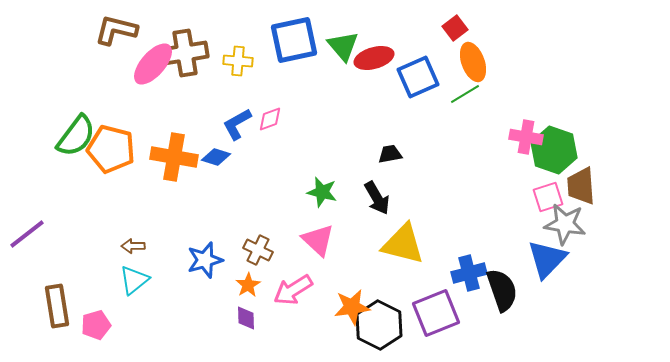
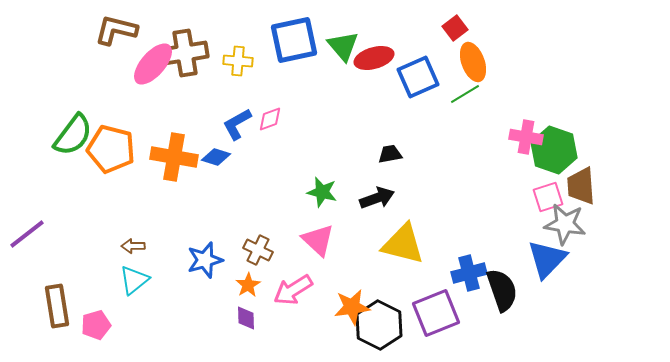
green semicircle at (76, 136): moved 3 px left, 1 px up
black arrow at (377, 198): rotated 80 degrees counterclockwise
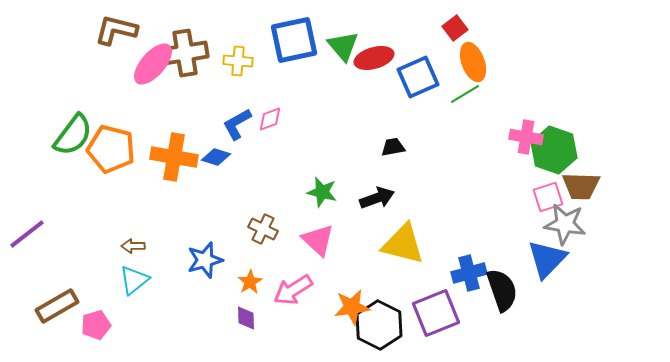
black trapezoid at (390, 154): moved 3 px right, 7 px up
brown trapezoid at (581, 186): rotated 84 degrees counterclockwise
brown cross at (258, 250): moved 5 px right, 21 px up
orange star at (248, 285): moved 2 px right, 3 px up
brown rectangle at (57, 306): rotated 69 degrees clockwise
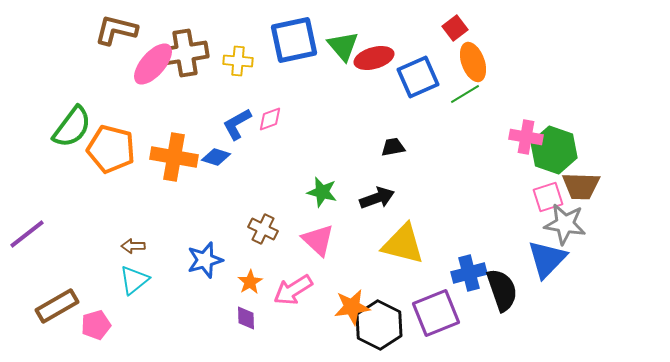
green semicircle at (73, 135): moved 1 px left, 8 px up
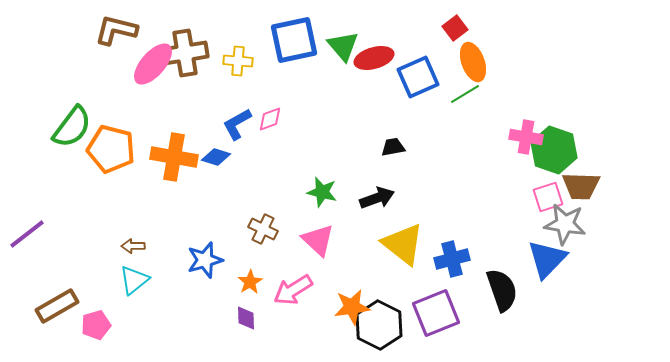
yellow triangle at (403, 244): rotated 24 degrees clockwise
blue cross at (469, 273): moved 17 px left, 14 px up
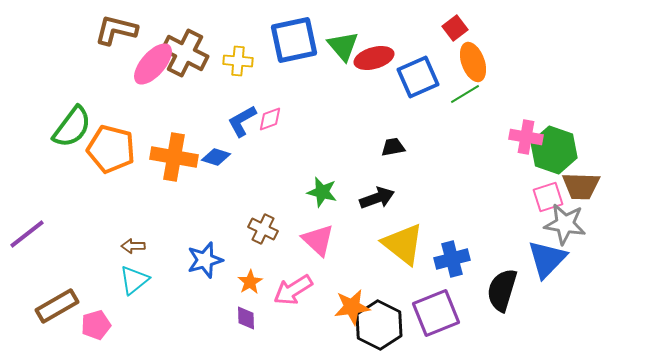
brown cross at (185, 53): rotated 36 degrees clockwise
blue L-shape at (237, 124): moved 5 px right, 3 px up
black semicircle at (502, 290): rotated 144 degrees counterclockwise
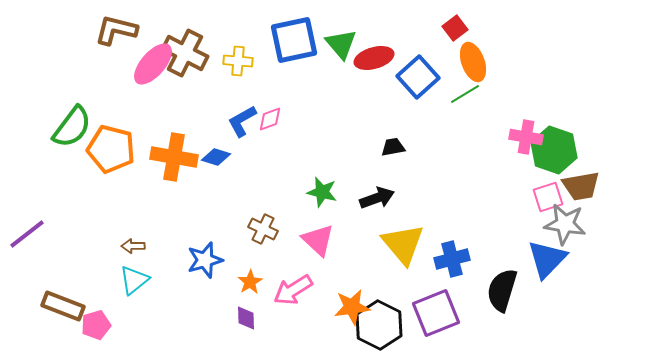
green triangle at (343, 46): moved 2 px left, 2 px up
blue square at (418, 77): rotated 18 degrees counterclockwise
brown trapezoid at (581, 186): rotated 12 degrees counterclockwise
yellow triangle at (403, 244): rotated 12 degrees clockwise
brown rectangle at (57, 306): moved 6 px right; rotated 51 degrees clockwise
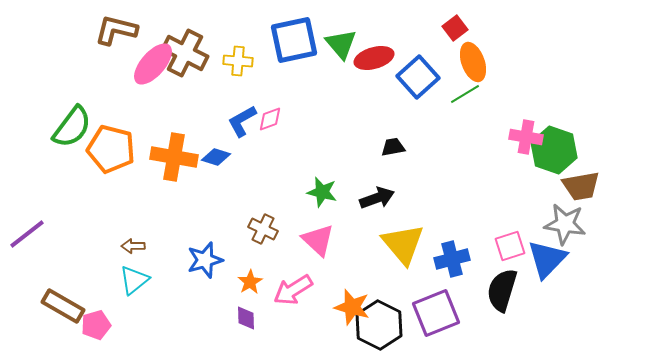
pink square at (548, 197): moved 38 px left, 49 px down
brown rectangle at (63, 306): rotated 9 degrees clockwise
orange star at (352, 307): rotated 24 degrees clockwise
